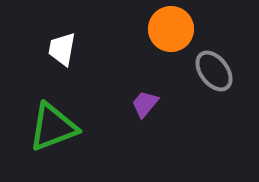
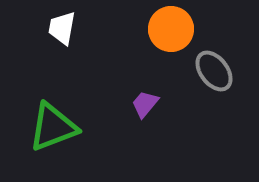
white trapezoid: moved 21 px up
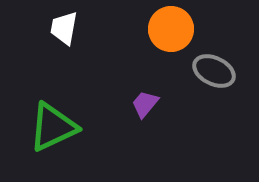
white trapezoid: moved 2 px right
gray ellipse: rotated 27 degrees counterclockwise
green triangle: rotated 4 degrees counterclockwise
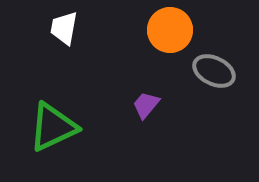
orange circle: moved 1 px left, 1 px down
purple trapezoid: moved 1 px right, 1 px down
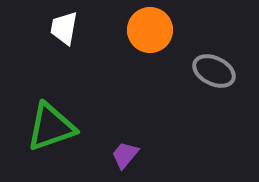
orange circle: moved 20 px left
purple trapezoid: moved 21 px left, 50 px down
green triangle: moved 2 px left; rotated 6 degrees clockwise
